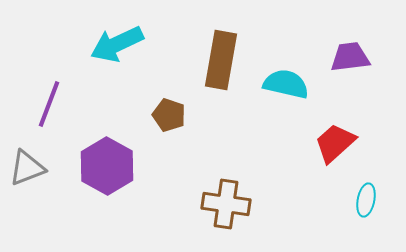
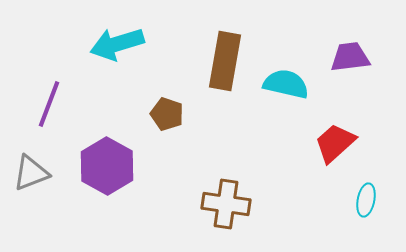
cyan arrow: rotated 8 degrees clockwise
brown rectangle: moved 4 px right, 1 px down
brown pentagon: moved 2 px left, 1 px up
gray triangle: moved 4 px right, 5 px down
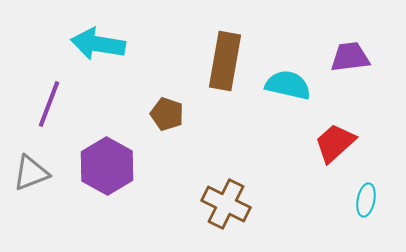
cyan arrow: moved 19 px left; rotated 26 degrees clockwise
cyan semicircle: moved 2 px right, 1 px down
brown cross: rotated 18 degrees clockwise
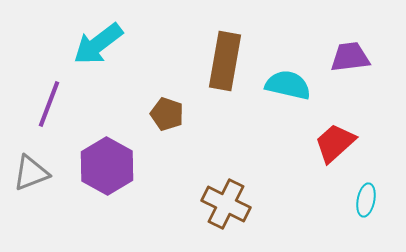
cyan arrow: rotated 46 degrees counterclockwise
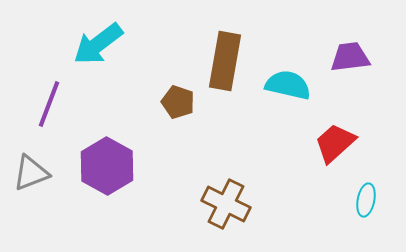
brown pentagon: moved 11 px right, 12 px up
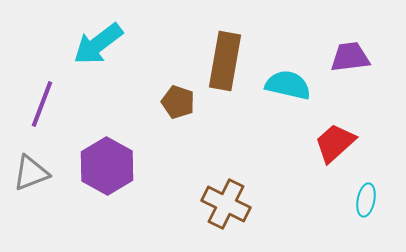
purple line: moved 7 px left
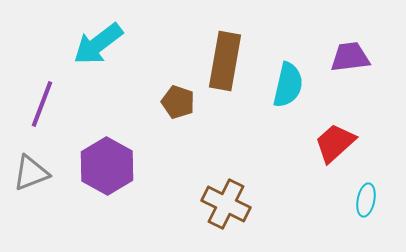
cyan semicircle: rotated 90 degrees clockwise
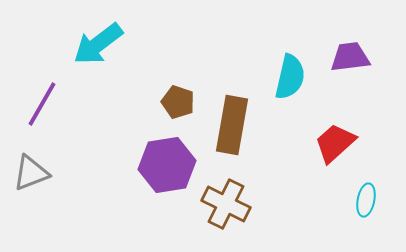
brown rectangle: moved 7 px right, 64 px down
cyan semicircle: moved 2 px right, 8 px up
purple line: rotated 9 degrees clockwise
purple hexagon: moved 60 px right, 1 px up; rotated 22 degrees clockwise
